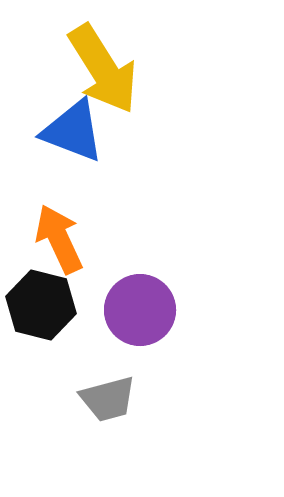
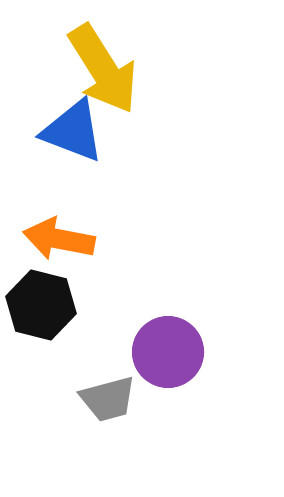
orange arrow: rotated 54 degrees counterclockwise
purple circle: moved 28 px right, 42 px down
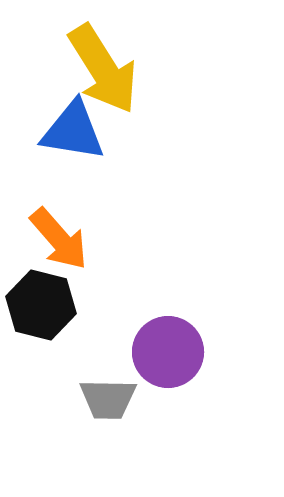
blue triangle: rotated 12 degrees counterclockwise
orange arrow: rotated 142 degrees counterclockwise
gray trapezoid: rotated 16 degrees clockwise
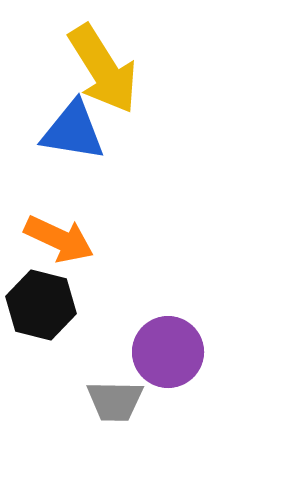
orange arrow: rotated 24 degrees counterclockwise
gray trapezoid: moved 7 px right, 2 px down
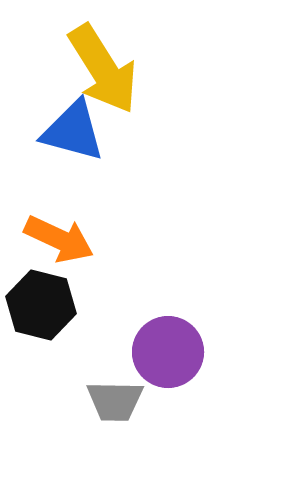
blue triangle: rotated 6 degrees clockwise
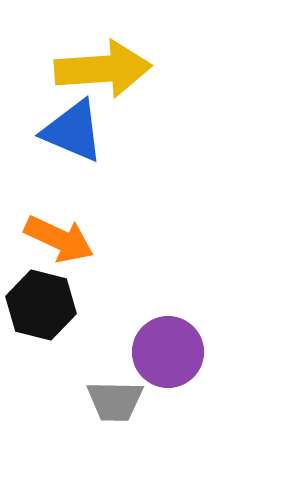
yellow arrow: rotated 62 degrees counterclockwise
blue triangle: rotated 8 degrees clockwise
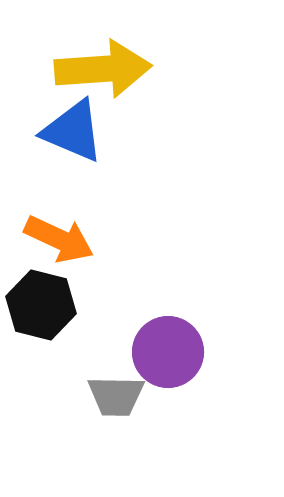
gray trapezoid: moved 1 px right, 5 px up
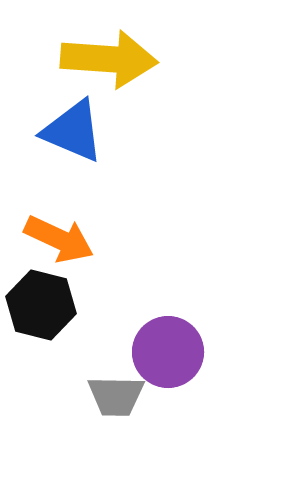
yellow arrow: moved 6 px right, 10 px up; rotated 8 degrees clockwise
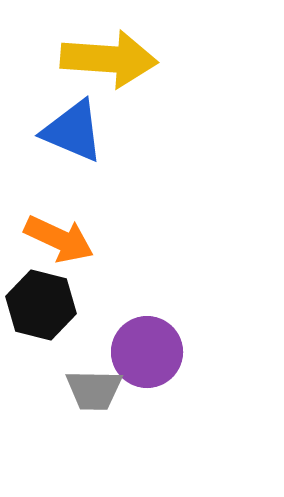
purple circle: moved 21 px left
gray trapezoid: moved 22 px left, 6 px up
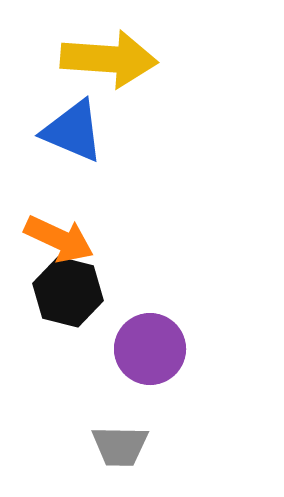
black hexagon: moved 27 px right, 13 px up
purple circle: moved 3 px right, 3 px up
gray trapezoid: moved 26 px right, 56 px down
